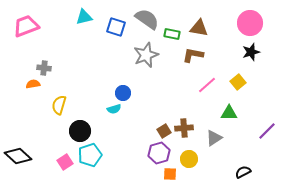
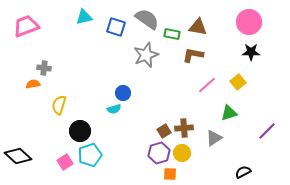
pink circle: moved 1 px left, 1 px up
brown triangle: moved 1 px left, 1 px up
black star: rotated 18 degrees clockwise
green triangle: rotated 18 degrees counterclockwise
yellow circle: moved 7 px left, 6 px up
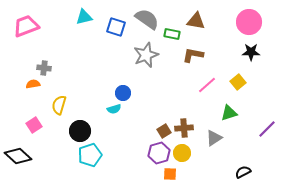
brown triangle: moved 2 px left, 6 px up
purple line: moved 2 px up
pink square: moved 31 px left, 37 px up
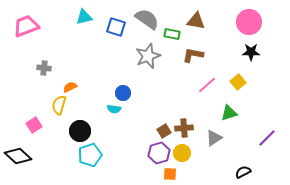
gray star: moved 2 px right, 1 px down
orange semicircle: moved 37 px right, 3 px down; rotated 16 degrees counterclockwise
cyan semicircle: rotated 24 degrees clockwise
purple line: moved 9 px down
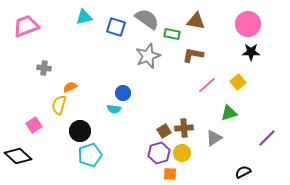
pink circle: moved 1 px left, 2 px down
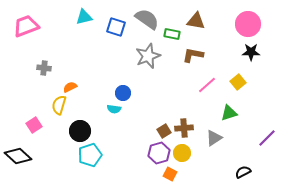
orange square: rotated 24 degrees clockwise
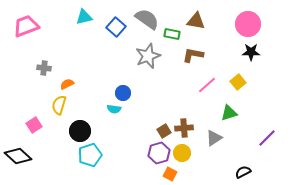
blue square: rotated 24 degrees clockwise
orange semicircle: moved 3 px left, 3 px up
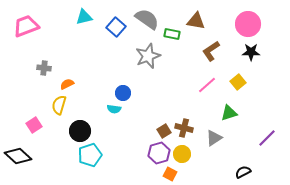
brown L-shape: moved 18 px right, 4 px up; rotated 45 degrees counterclockwise
brown cross: rotated 18 degrees clockwise
yellow circle: moved 1 px down
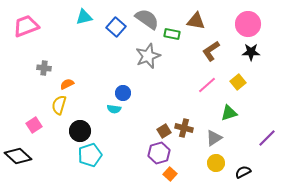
yellow circle: moved 34 px right, 9 px down
orange square: rotated 16 degrees clockwise
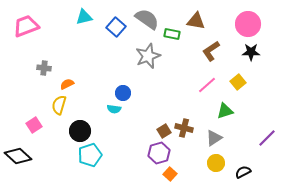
green triangle: moved 4 px left, 2 px up
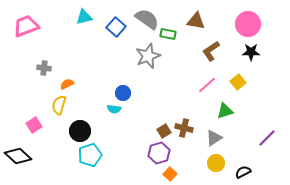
green rectangle: moved 4 px left
